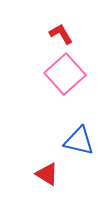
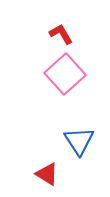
blue triangle: rotated 44 degrees clockwise
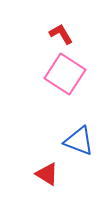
pink square: rotated 15 degrees counterclockwise
blue triangle: rotated 36 degrees counterclockwise
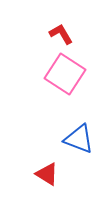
blue triangle: moved 2 px up
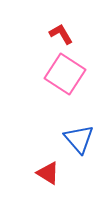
blue triangle: rotated 28 degrees clockwise
red triangle: moved 1 px right, 1 px up
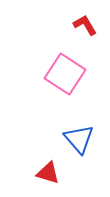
red L-shape: moved 24 px right, 9 px up
red triangle: rotated 15 degrees counterclockwise
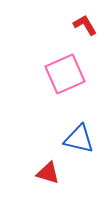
pink square: rotated 33 degrees clockwise
blue triangle: rotated 36 degrees counterclockwise
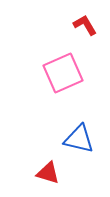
pink square: moved 2 px left, 1 px up
